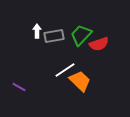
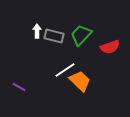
gray rectangle: rotated 24 degrees clockwise
red semicircle: moved 11 px right, 3 px down
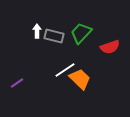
green trapezoid: moved 2 px up
orange trapezoid: moved 2 px up
purple line: moved 2 px left, 4 px up; rotated 64 degrees counterclockwise
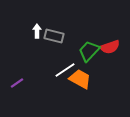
green trapezoid: moved 8 px right, 18 px down
orange trapezoid: rotated 15 degrees counterclockwise
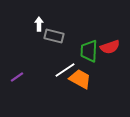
white arrow: moved 2 px right, 7 px up
green trapezoid: rotated 40 degrees counterclockwise
purple line: moved 6 px up
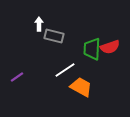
green trapezoid: moved 3 px right, 2 px up
orange trapezoid: moved 1 px right, 8 px down
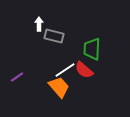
red semicircle: moved 26 px left, 23 px down; rotated 60 degrees clockwise
orange trapezoid: moved 22 px left; rotated 20 degrees clockwise
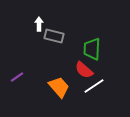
white line: moved 29 px right, 16 px down
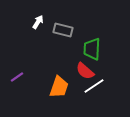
white arrow: moved 1 px left, 2 px up; rotated 32 degrees clockwise
gray rectangle: moved 9 px right, 6 px up
red semicircle: moved 1 px right, 1 px down
orange trapezoid: rotated 60 degrees clockwise
